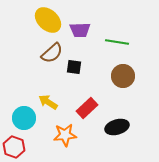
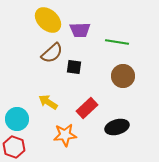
cyan circle: moved 7 px left, 1 px down
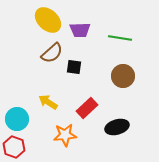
green line: moved 3 px right, 4 px up
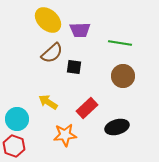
green line: moved 5 px down
red hexagon: moved 1 px up
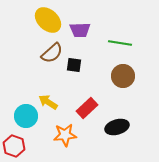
black square: moved 2 px up
cyan circle: moved 9 px right, 3 px up
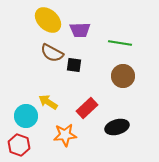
brown semicircle: rotated 70 degrees clockwise
red hexagon: moved 5 px right, 1 px up
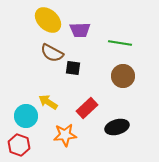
black square: moved 1 px left, 3 px down
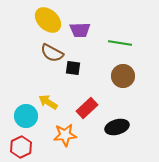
red hexagon: moved 2 px right, 2 px down; rotated 15 degrees clockwise
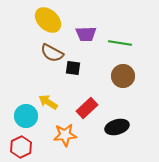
purple trapezoid: moved 6 px right, 4 px down
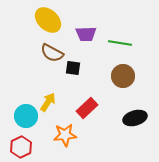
yellow arrow: rotated 90 degrees clockwise
black ellipse: moved 18 px right, 9 px up
